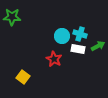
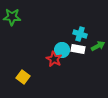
cyan circle: moved 14 px down
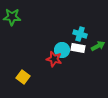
white rectangle: moved 1 px up
red star: rotated 14 degrees counterclockwise
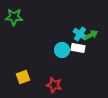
green star: moved 2 px right
cyan cross: rotated 16 degrees clockwise
green arrow: moved 7 px left, 11 px up
red star: moved 26 px down
yellow square: rotated 32 degrees clockwise
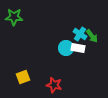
green arrow: moved 1 px right, 1 px down; rotated 80 degrees clockwise
cyan circle: moved 4 px right, 2 px up
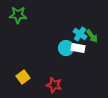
green star: moved 4 px right, 2 px up
yellow square: rotated 16 degrees counterclockwise
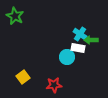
green star: moved 3 px left, 1 px down; rotated 24 degrees clockwise
green arrow: moved 1 px left, 4 px down; rotated 128 degrees clockwise
cyan circle: moved 1 px right, 9 px down
red star: rotated 21 degrees counterclockwise
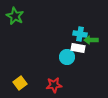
cyan cross: rotated 24 degrees counterclockwise
yellow square: moved 3 px left, 6 px down
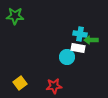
green star: rotated 24 degrees counterclockwise
red star: moved 1 px down
